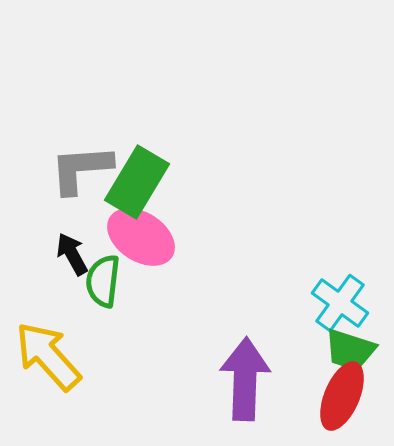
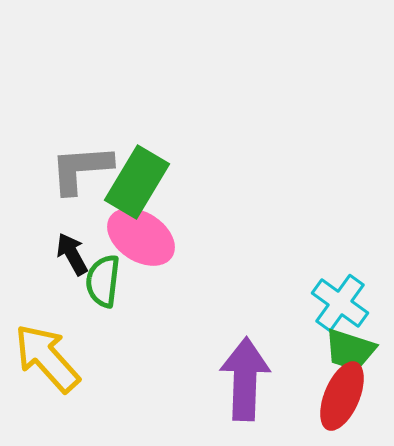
yellow arrow: moved 1 px left, 2 px down
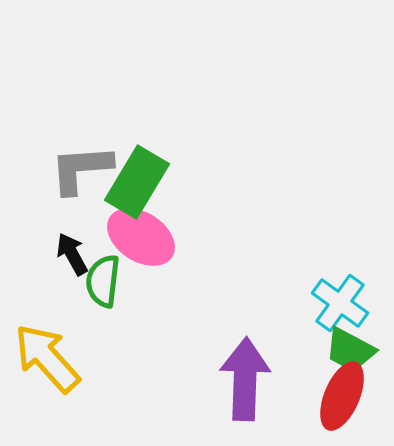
green trapezoid: rotated 10 degrees clockwise
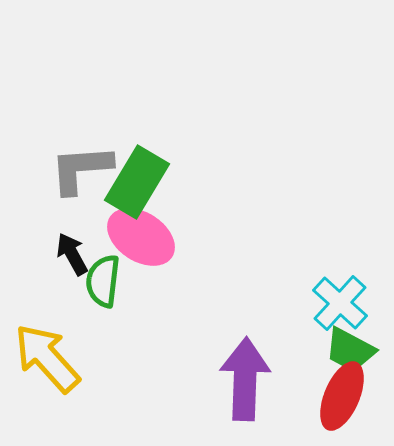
cyan cross: rotated 6 degrees clockwise
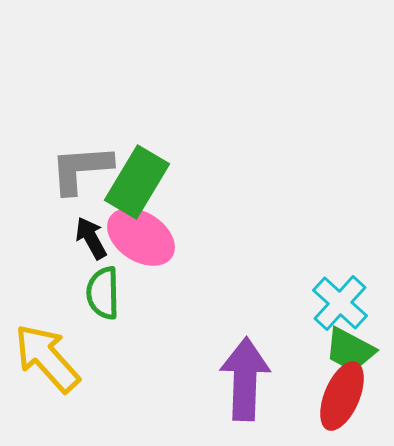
black arrow: moved 19 px right, 16 px up
green semicircle: moved 12 px down; rotated 8 degrees counterclockwise
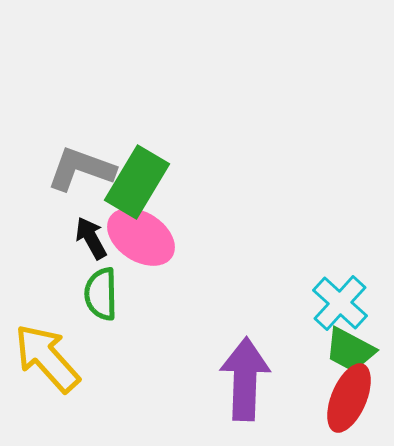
gray L-shape: rotated 24 degrees clockwise
green semicircle: moved 2 px left, 1 px down
red ellipse: moved 7 px right, 2 px down
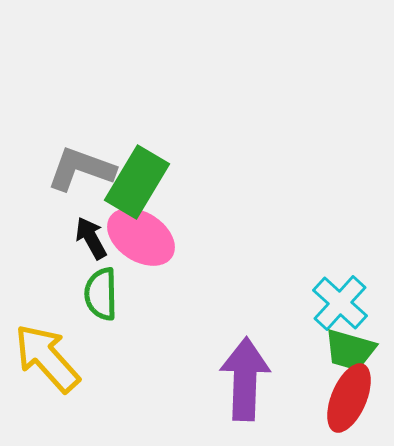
green trapezoid: rotated 12 degrees counterclockwise
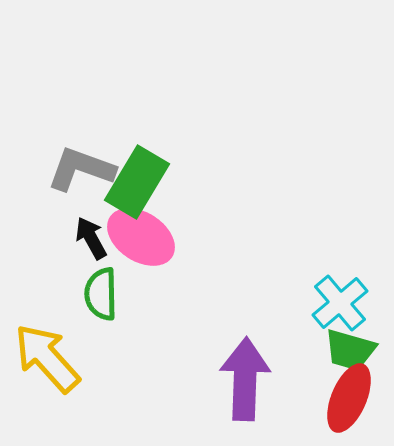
cyan cross: rotated 8 degrees clockwise
